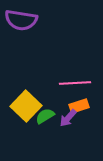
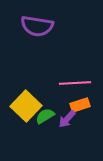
purple semicircle: moved 16 px right, 6 px down
orange rectangle: moved 1 px right, 1 px up
purple arrow: moved 1 px left, 1 px down
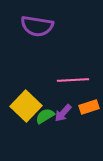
pink line: moved 2 px left, 3 px up
orange rectangle: moved 9 px right, 2 px down
purple arrow: moved 4 px left, 6 px up
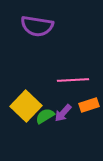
orange rectangle: moved 2 px up
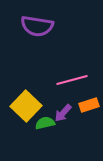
pink line: moved 1 px left; rotated 12 degrees counterclockwise
green semicircle: moved 7 px down; rotated 18 degrees clockwise
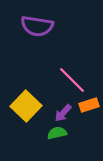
pink line: rotated 60 degrees clockwise
green semicircle: moved 12 px right, 10 px down
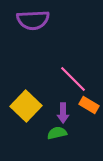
purple semicircle: moved 4 px left, 6 px up; rotated 12 degrees counterclockwise
pink line: moved 1 px right, 1 px up
orange rectangle: rotated 48 degrees clockwise
purple arrow: rotated 42 degrees counterclockwise
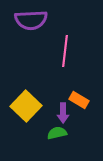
purple semicircle: moved 2 px left
pink line: moved 8 px left, 28 px up; rotated 52 degrees clockwise
orange rectangle: moved 10 px left, 5 px up
